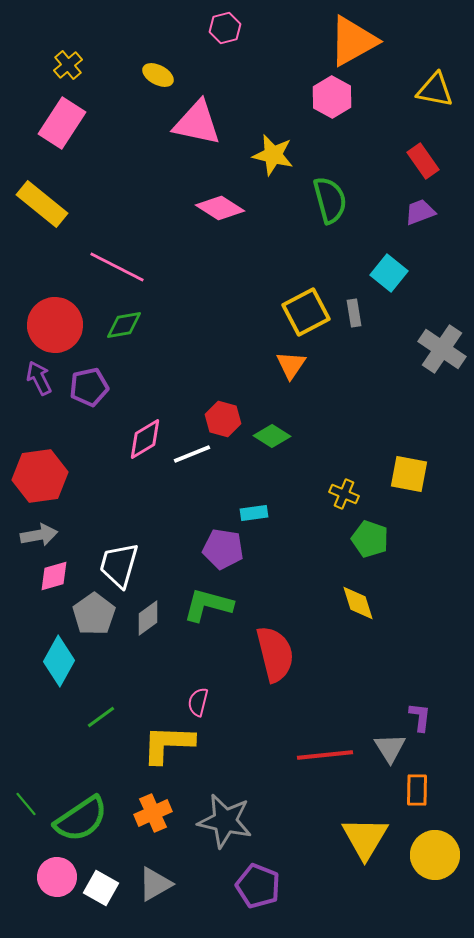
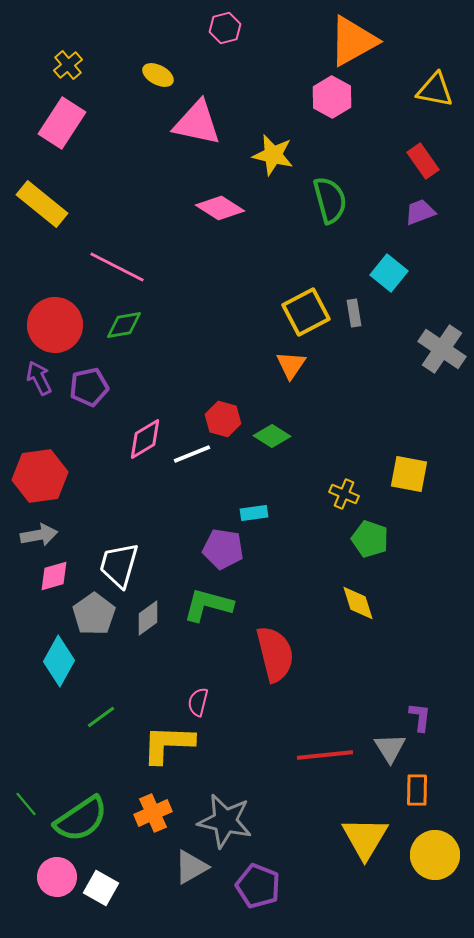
gray triangle at (155, 884): moved 36 px right, 17 px up
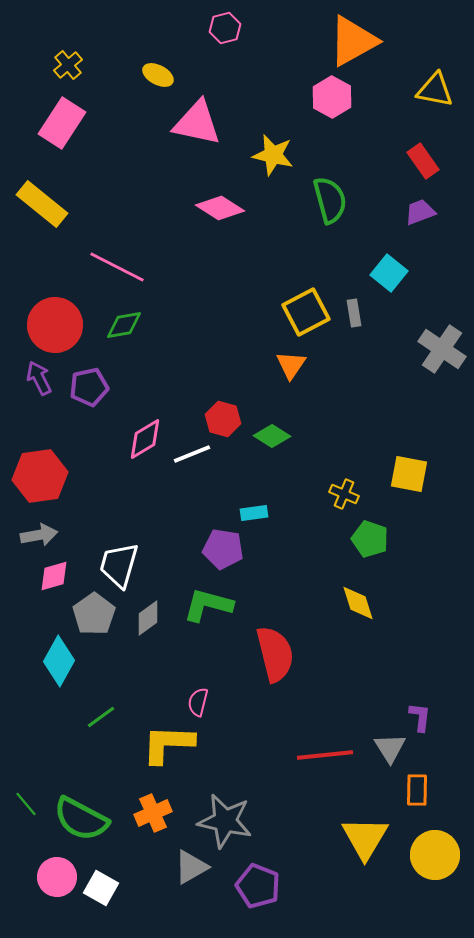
green semicircle at (81, 819): rotated 62 degrees clockwise
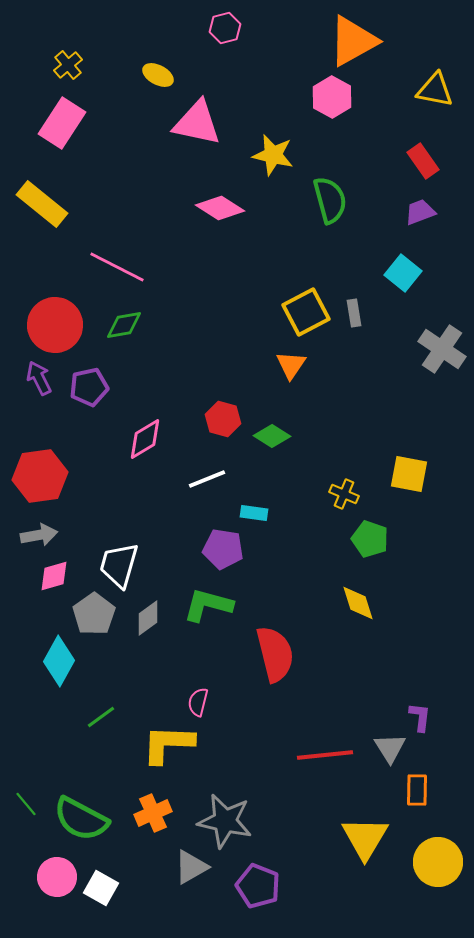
cyan square at (389, 273): moved 14 px right
white line at (192, 454): moved 15 px right, 25 px down
cyan rectangle at (254, 513): rotated 16 degrees clockwise
yellow circle at (435, 855): moved 3 px right, 7 px down
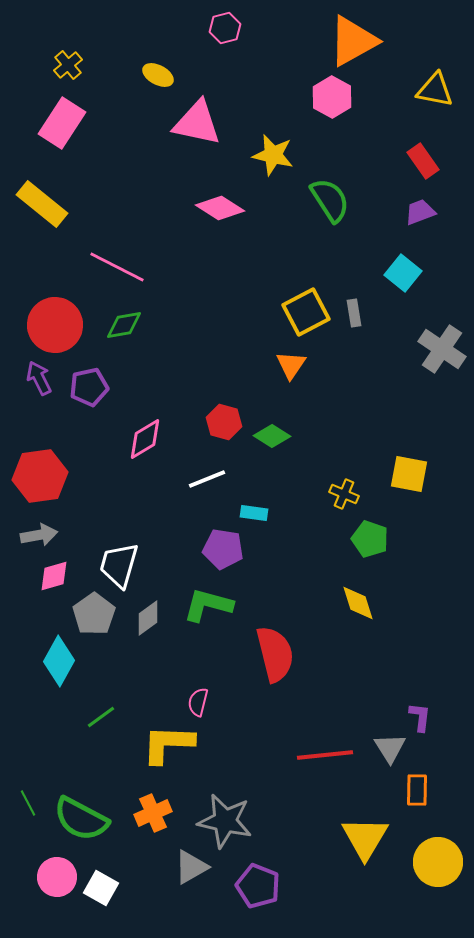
green semicircle at (330, 200): rotated 18 degrees counterclockwise
red hexagon at (223, 419): moved 1 px right, 3 px down
green line at (26, 804): moved 2 px right, 1 px up; rotated 12 degrees clockwise
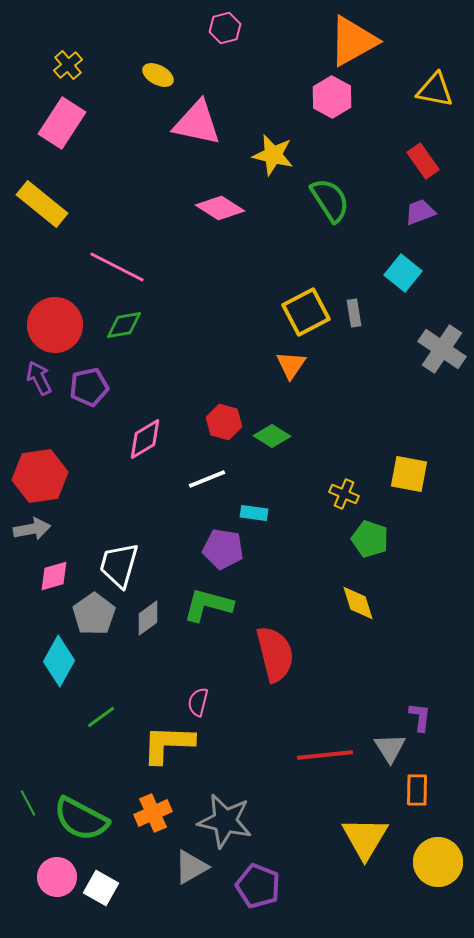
gray arrow at (39, 535): moved 7 px left, 6 px up
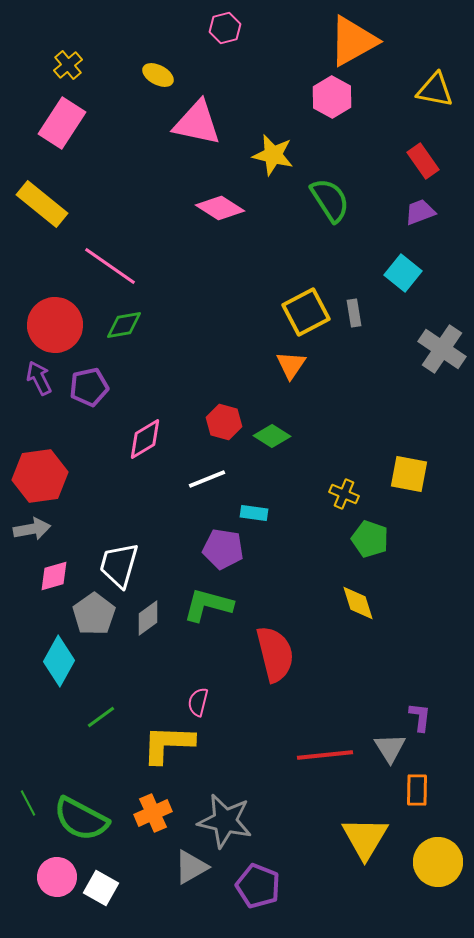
pink line at (117, 267): moved 7 px left, 1 px up; rotated 8 degrees clockwise
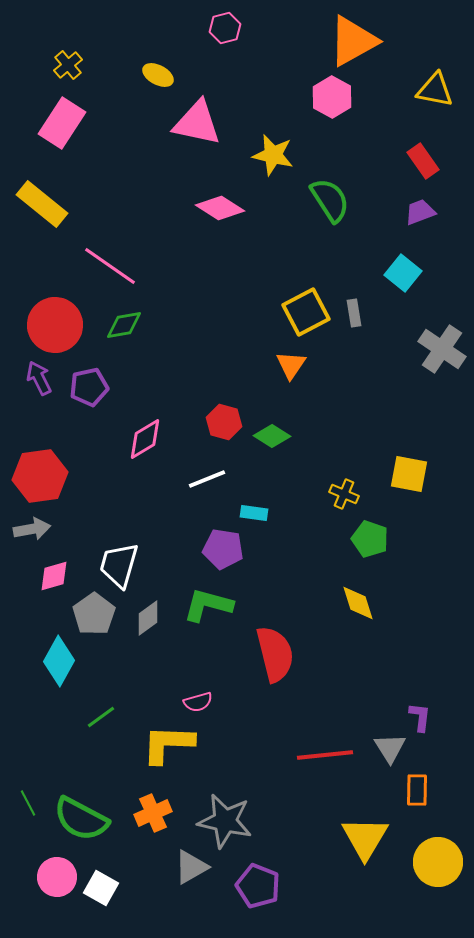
pink semicircle at (198, 702): rotated 120 degrees counterclockwise
